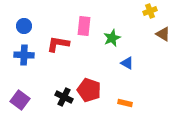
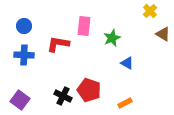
yellow cross: rotated 24 degrees counterclockwise
black cross: moved 1 px left, 1 px up
orange rectangle: rotated 40 degrees counterclockwise
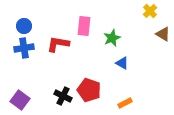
blue cross: moved 7 px up; rotated 12 degrees counterclockwise
blue triangle: moved 5 px left
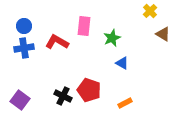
red L-shape: moved 1 px left, 2 px up; rotated 20 degrees clockwise
